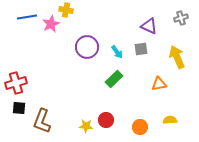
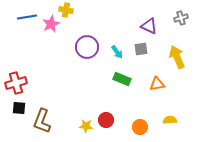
green rectangle: moved 8 px right; rotated 66 degrees clockwise
orange triangle: moved 2 px left
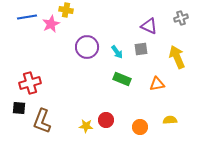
red cross: moved 14 px right
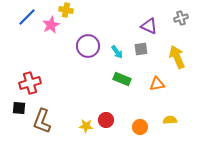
blue line: rotated 36 degrees counterclockwise
pink star: moved 1 px down
purple circle: moved 1 px right, 1 px up
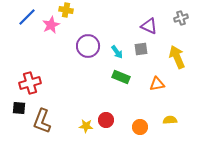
green rectangle: moved 1 px left, 2 px up
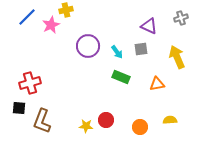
yellow cross: rotated 24 degrees counterclockwise
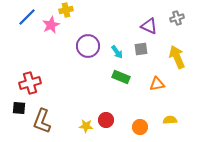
gray cross: moved 4 px left
